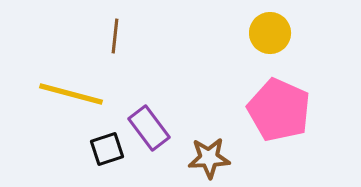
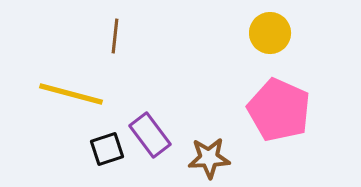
purple rectangle: moved 1 px right, 7 px down
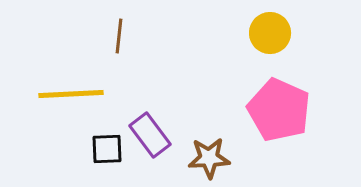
brown line: moved 4 px right
yellow line: rotated 18 degrees counterclockwise
black square: rotated 16 degrees clockwise
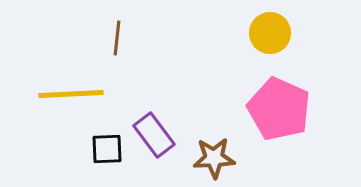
brown line: moved 2 px left, 2 px down
pink pentagon: moved 1 px up
purple rectangle: moved 4 px right
brown star: moved 5 px right
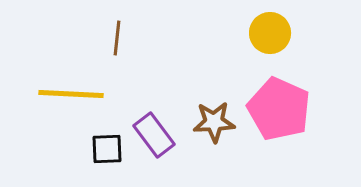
yellow line: rotated 6 degrees clockwise
brown star: moved 36 px up
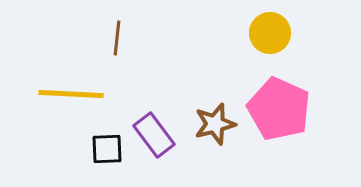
brown star: moved 1 px right, 2 px down; rotated 12 degrees counterclockwise
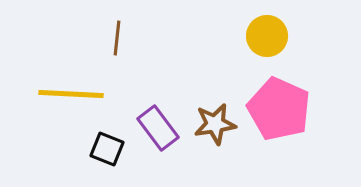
yellow circle: moved 3 px left, 3 px down
brown star: rotated 6 degrees clockwise
purple rectangle: moved 4 px right, 7 px up
black square: rotated 24 degrees clockwise
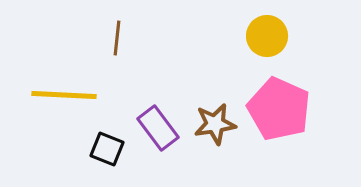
yellow line: moved 7 px left, 1 px down
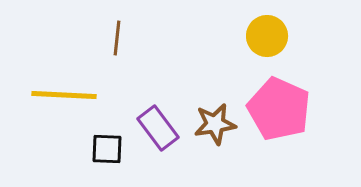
black square: rotated 20 degrees counterclockwise
